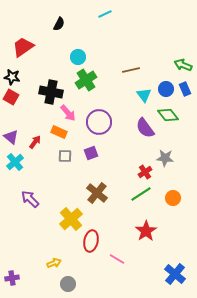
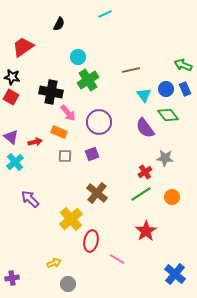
green cross: moved 2 px right
red arrow: rotated 40 degrees clockwise
purple square: moved 1 px right, 1 px down
orange circle: moved 1 px left, 1 px up
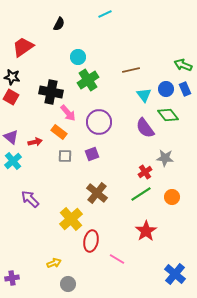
orange rectangle: rotated 14 degrees clockwise
cyan cross: moved 2 px left, 1 px up
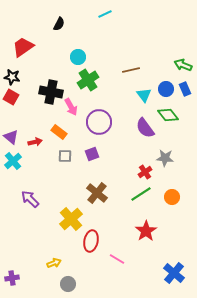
pink arrow: moved 3 px right, 6 px up; rotated 12 degrees clockwise
blue cross: moved 1 px left, 1 px up
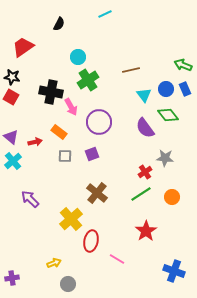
blue cross: moved 2 px up; rotated 20 degrees counterclockwise
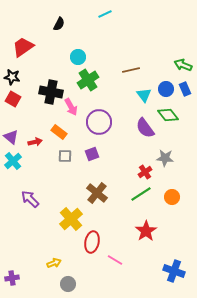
red square: moved 2 px right, 2 px down
red ellipse: moved 1 px right, 1 px down
pink line: moved 2 px left, 1 px down
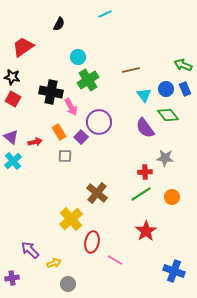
orange rectangle: rotated 21 degrees clockwise
purple square: moved 11 px left, 17 px up; rotated 24 degrees counterclockwise
red cross: rotated 32 degrees clockwise
purple arrow: moved 51 px down
